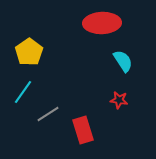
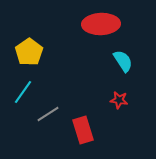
red ellipse: moved 1 px left, 1 px down
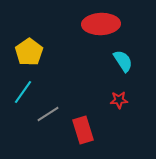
red star: rotated 12 degrees counterclockwise
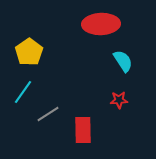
red rectangle: rotated 16 degrees clockwise
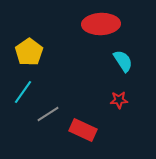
red rectangle: rotated 64 degrees counterclockwise
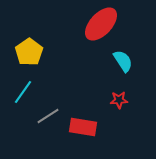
red ellipse: rotated 45 degrees counterclockwise
gray line: moved 2 px down
red rectangle: moved 3 px up; rotated 16 degrees counterclockwise
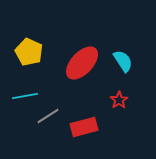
red ellipse: moved 19 px left, 39 px down
yellow pentagon: rotated 12 degrees counterclockwise
cyan line: moved 2 px right, 4 px down; rotated 45 degrees clockwise
red star: rotated 30 degrees counterclockwise
red rectangle: moved 1 px right; rotated 24 degrees counterclockwise
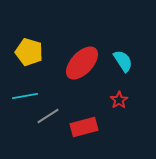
yellow pentagon: rotated 8 degrees counterclockwise
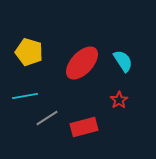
gray line: moved 1 px left, 2 px down
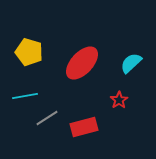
cyan semicircle: moved 8 px right, 2 px down; rotated 100 degrees counterclockwise
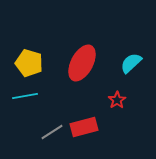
yellow pentagon: moved 11 px down
red ellipse: rotated 15 degrees counterclockwise
red star: moved 2 px left
gray line: moved 5 px right, 14 px down
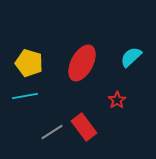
cyan semicircle: moved 6 px up
red rectangle: rotated 68 degrees clockwise
